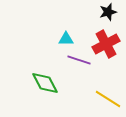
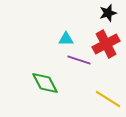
black star: moved 1 px down
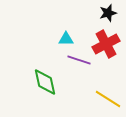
green diamond: moved 1 px up; rotated 16 degrees clockwise
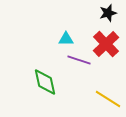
red cross: rotated 16 degrees counterclockwise
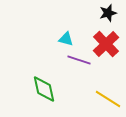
cyan triangle: rotated 14 degrees clockwise
green diamond: moved 1 px left, 7 px down
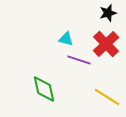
yellow line: moved 1 px left, 2 px up
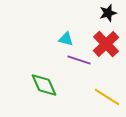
green diamond: moved 4 px up; rotated 12 degrees counterclockwise
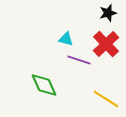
yellow line: moved 1 px left, 2 px down
